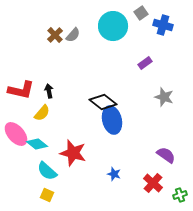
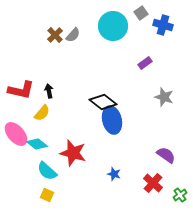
green cross: rotated 16 degrees counterclockwise
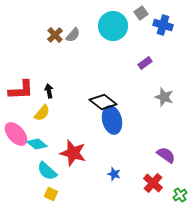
red L-shape: rotated 16 degrees counterclockwise
yellow square: moved 4 px right, 1 px up
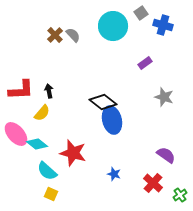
gray semicircle: rotated 84 degrees counterclockwise
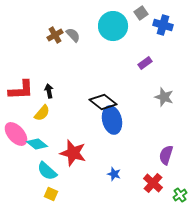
brown cross: rotated 14 degrees clockwise
purple semicircle: rotated 108 degrees counterclockwise
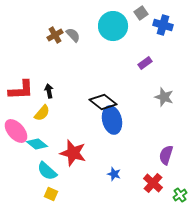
pink ellipse: moved 3 px up
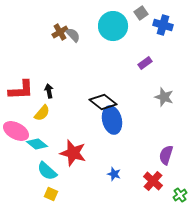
brown cross: moved 5 px right, 3 px up
pink ellipse: rotated 20 degrees counterclockwise
red cross: moved 2 px up
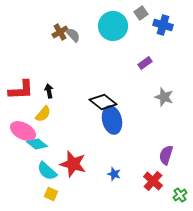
yellow semicircle: moved 1 px right, 1 px down
pink ellipse: moved 7 px right
red star: moved 11 px down
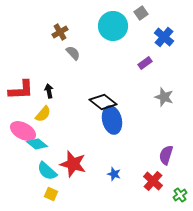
blue cross: moved 1 px right, 12 px down; rotated 24 degrees clockwise
gray semicircle: moved 18 px down
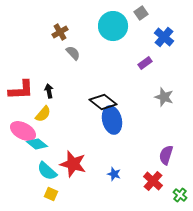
green cross: rotated 16 degrees counterclockwise
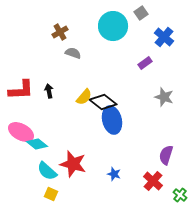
gray semicircle: rotated 28 degrees counterclockwise
yellow semicircle: moved 41 px right, 17 px up
pink ellipse: moved 2 px left, 1 px down
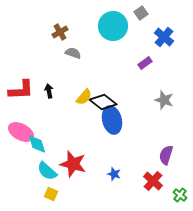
gray star: moved 3 px down
cyan diamond: rotated 35 degrees clockwise
